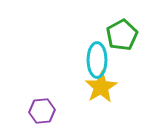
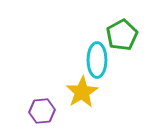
yellow star: moved 19 px left, 5 px down
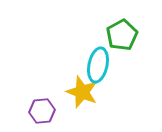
cyan ellipse: moved 1 px right, 5 px down; rotated 12 degrees clockwise
yellow star: rotated 20 degrees counterclockwise
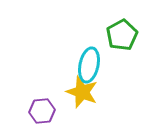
cyan ellipse: moved 9 px left
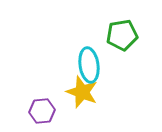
green pentagon: rotated 20 degrees clockwise
cyan ellipse: rotated 20 degrees counterclockwise
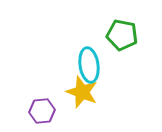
green pentagon: rotated 20 degrees clockwise
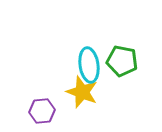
green pentagon: moved 26 px down
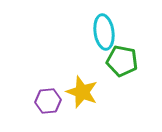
cyan ellipse: moved 15 px right, 33 px up
purple hexagon: moved 6 px right, 10 px up
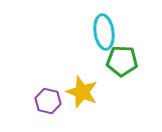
green pentagon: rotated 8 degrees counterclockwise
purple hexagon: rotated 20 degrees clockwise
